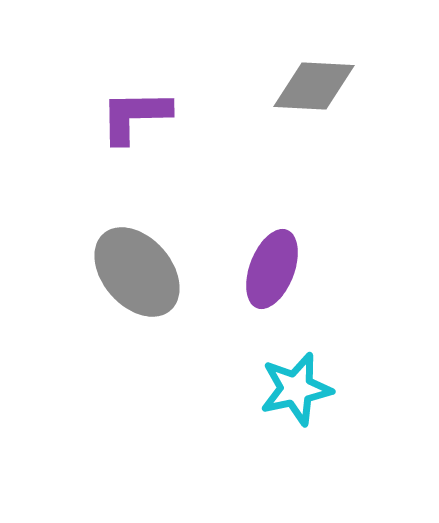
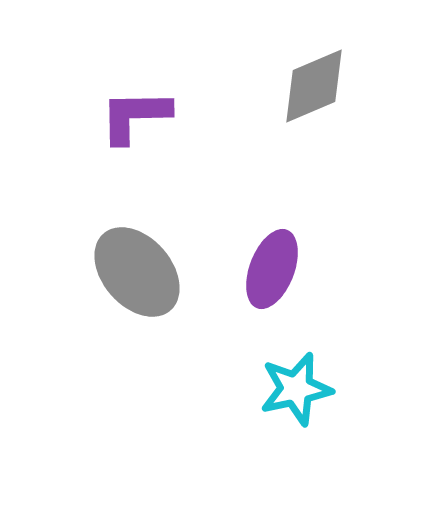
gray diamond: rotated 26 degrees counterclockwise
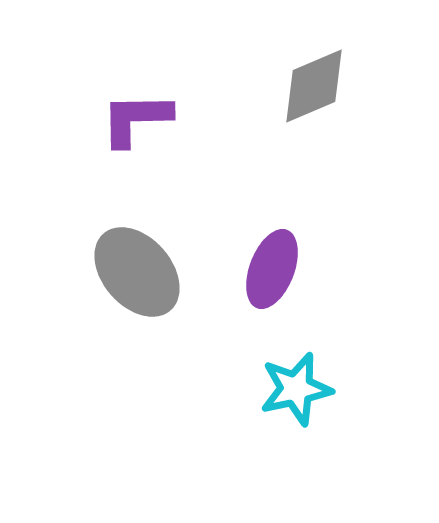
purple L-shape: moved 1 px right, 3 px down
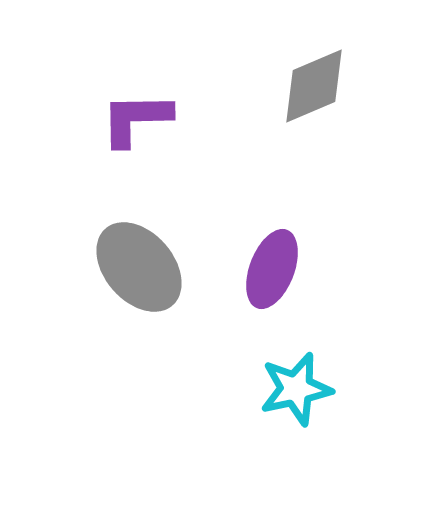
gray ellipse: moved 2 px right, 5 px up
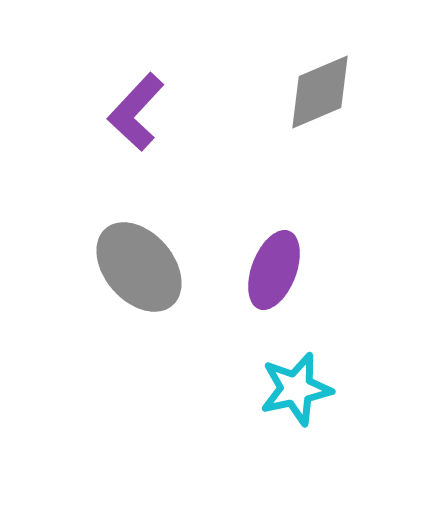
gray diamond: moved 6 px right, 6 px down
purple L-shape: moved 7 px up; rotated 46 degrees counterclockwise
purple ellipse: moved 2 px right, 1 px down
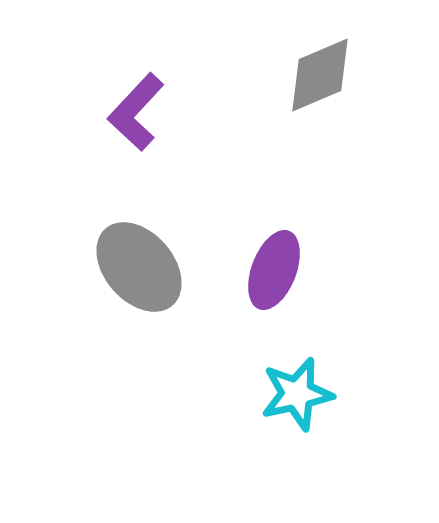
gray diamond: moved 17 px up
cyan star: moved 1 px right, 5 px down
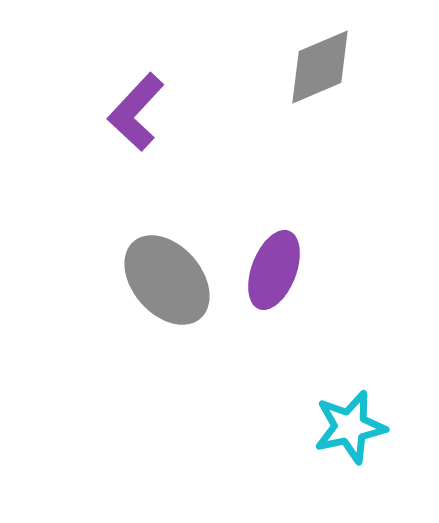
gray diamond: moved 8 px up
gray ellipse: moved 28 px right, 13 px down
cyan star: moved 53 px right, 33 px down
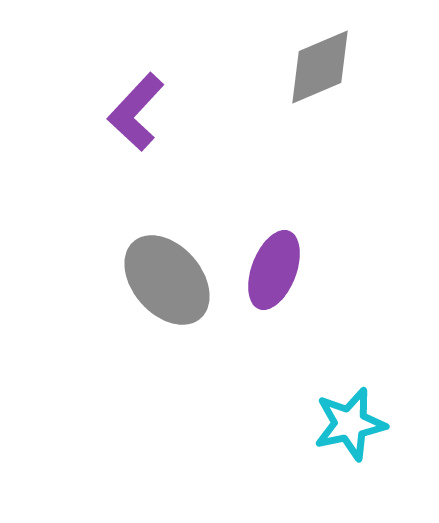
cyan star: moved 3 px up
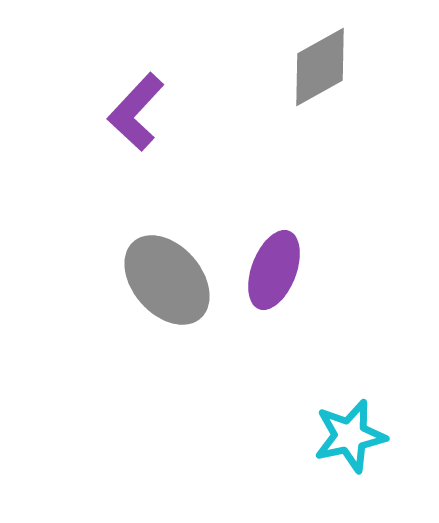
gray diamond: rotated 6 degrees counterclockwise
cyan star: moved 12 px down
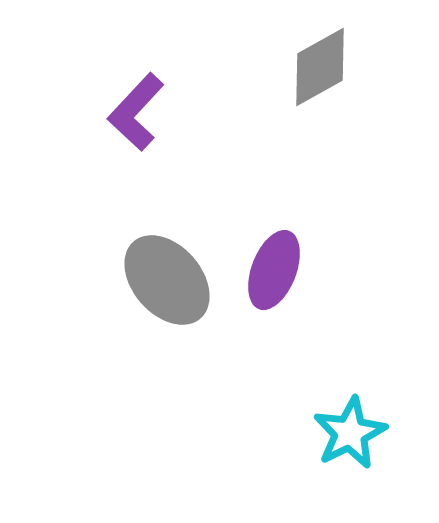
cyan star: moved 3 px up; rotated 14 degrees counterclockwise
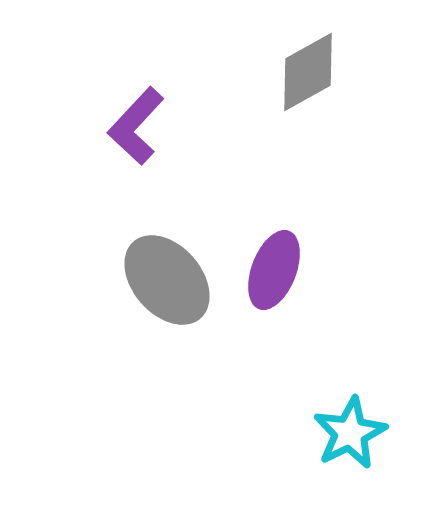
gray diamond: moved 12 px left, 5 px down
purple L-shape: moved 14 px down
